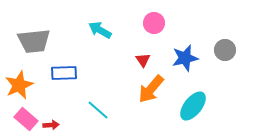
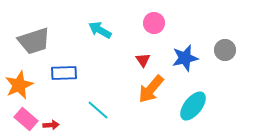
gray trapezoid: rotated 12 degrees counterclockwise
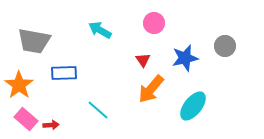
gray trapezoid: rotated 28 degrees clockwise
gray circle: moved 4 px up
orange star: rotated 12 degrees counterclockwise
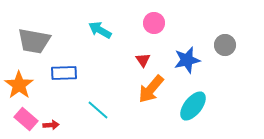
gray circle: moved 1 px up
blue star: moved 2 px right, 2 px down
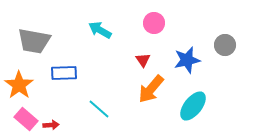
cyan line: moved 1 px right, 1 px up
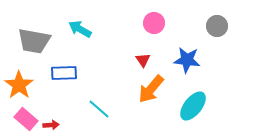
cyan arrow: moved 20 px left, 1 px up
gray circle: moved 8 px left, 19 px up
blue star: rotated 20 degrees clockwise
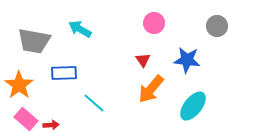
cyan line: moved 5 px left, 6 px up
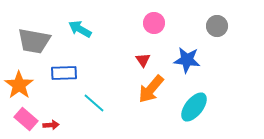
cyan ellipse: moved 1 px right, 1 px down
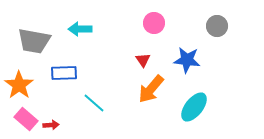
cyan arrow: rotated 30 degrees counterclockwise
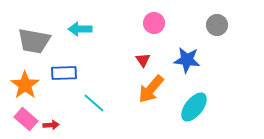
gray circle: moved 1 px up
orange star: moved 6 px right
